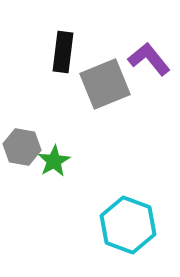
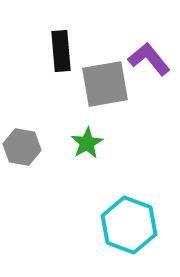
black rectangle: moved 2 px left, 1 px up; rotated 12 degrees counterclockwise
gray square: rotated 12 degrees clockwise
green star: moved 33 px right, 18 px up
cyan hexagon: moved 1 px right
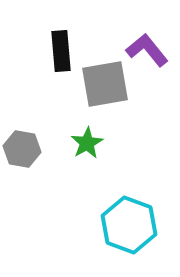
purple L-shape: moved 2 px left, 9 px up
gray hexagon: moved 2 px down
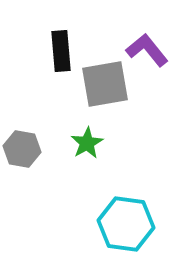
cyan hexagon: moved 3 px left, 1 px up; rotated 12 degrees counterclockwise
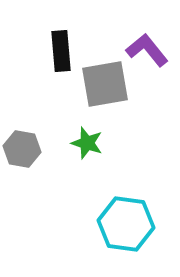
green star: rotated 24 degrees counterclockwise
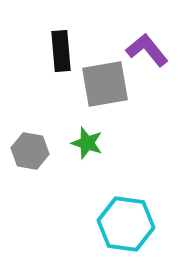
gray hexagon: moved 8 px right, 2 px down
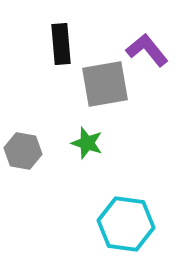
black rectangle: moved 7 px up
gray hexagon: moved 7 px left
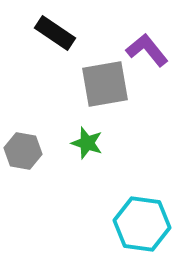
black rectangle: moved 6 px left, 11 px up; rotated 51 degrees counterclockwise
cyan hexagon: moved 16 px right
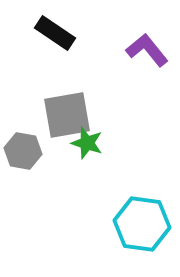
gray square: moved 38 px left, 31 px down
